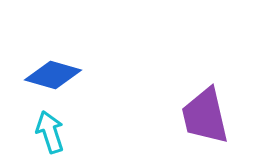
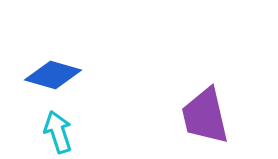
cyan arrow: moved 8 px right
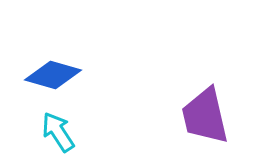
cyan arrow: rotated 15 degrees counterclockwise
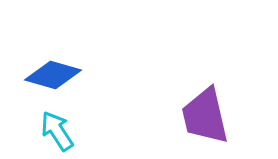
cyan arrow: moved 1 px left, 1 px up
